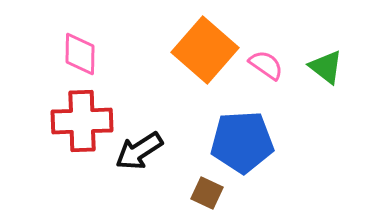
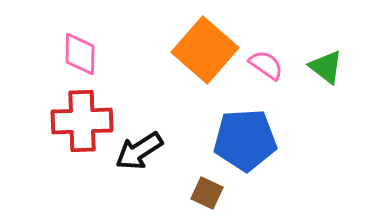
blue pentagon: moved 3 px right, 2 px up
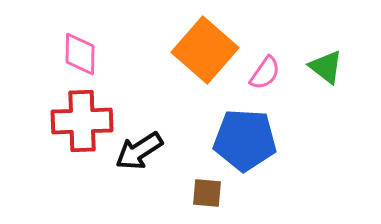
pink semicircle: moved 1 px left, 8 px down; rotated 90 degrees clockwise
blue pentagon: rotated 6 degrees clockwise
brown square: rotated 20 degrees counterclockwise
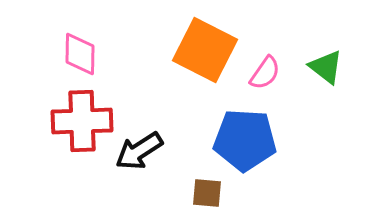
orange square: rotated 14 degrees counterclockwise
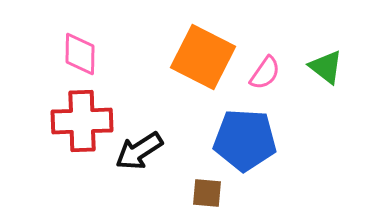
orange square: moved 2 px left, 7 px down
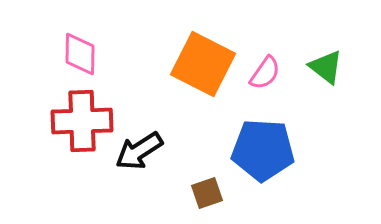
orange square: moved 7 px down
blue pentagon: moved 18 px right, 10 px down
brown square: rotated 24 degrees counterclockwise
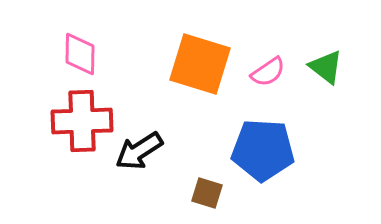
orange square: moved 3 px left; rotated 10 degrees counterclockwise
pink semicircle: moved 3 px right, 1 px up; rotated 21 degrees clockwise
brown square: rotated 36 degrees clockwise
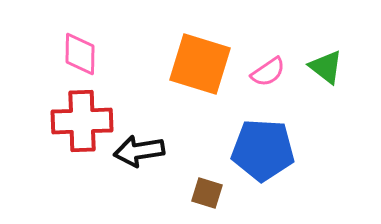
black arrow: rotated 24 degrees clockwise
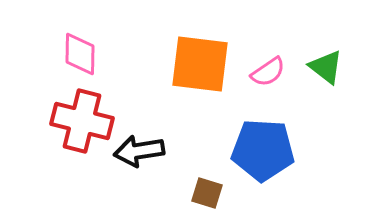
orange square: rotated 10 degrees counterclockwise
red cross: rotated 16 degrees clockwise
